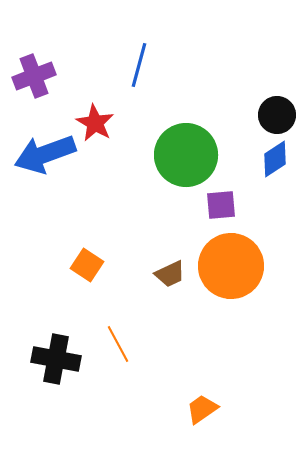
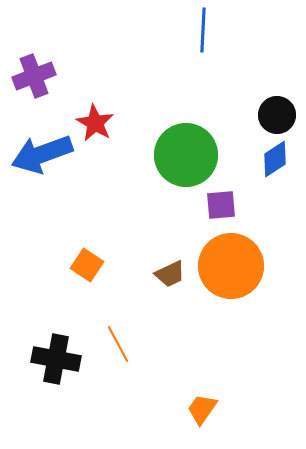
blue line: moved 64 px right, 35 px up; rotated 12 degrees counterclockwise
blue arrow: moved 3 px left
orange trapezoid: rotated 20 degrees counterclockwise
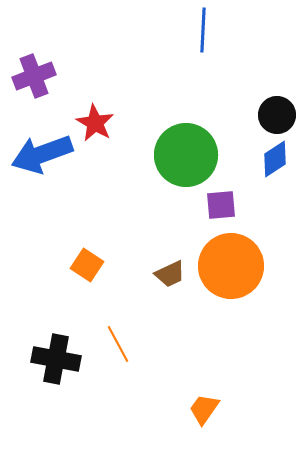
orange trapezoid: moved 2 px right
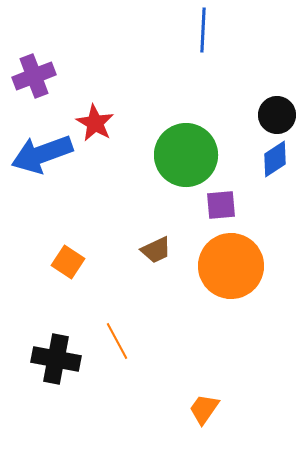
orange square: moved 19 px left, 3 px up
brown trapezoid: moved 14 px left, 24 px up
orange line: moved 1 px left, 3 px up
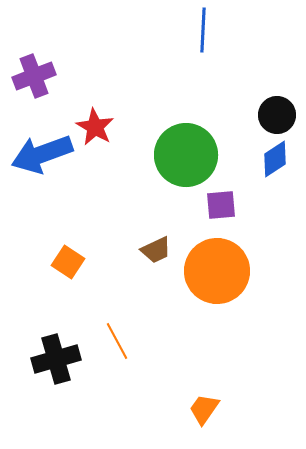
red star: moved 4 px down
orange circle: moved 14 px left, 5 px down
black cross: rotated 27 degrees counterclockwise
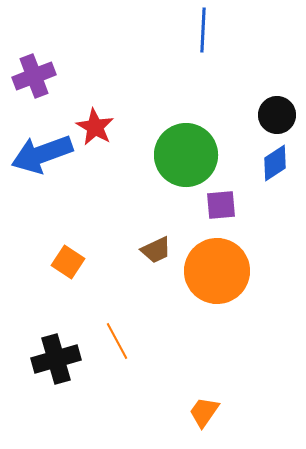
blue diamond: moved 4 px down
orange trapezoid: moved 3 px down
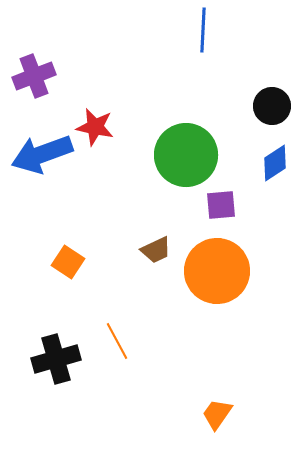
black circle: moved 5 px left, 9 px up
red star: rotated 18 degrees counterclockwise
orange trapezoid: moved 13 px right, 2 px down
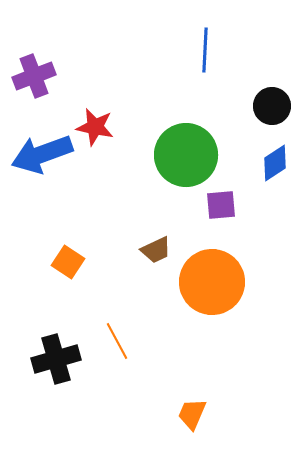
blue line: moved 2 px right, 20 px down
orange circle: moved 5 px left, 11 px down
orange trapezoid: moved 25 px left; rotated 12 degrees counterclockwise
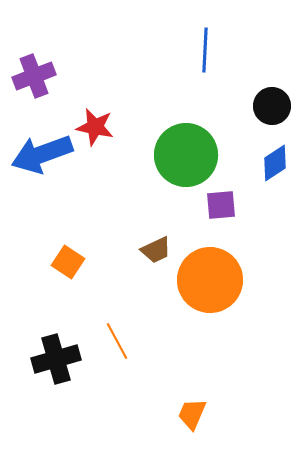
orange circle: moved 2 px left, 2 px up
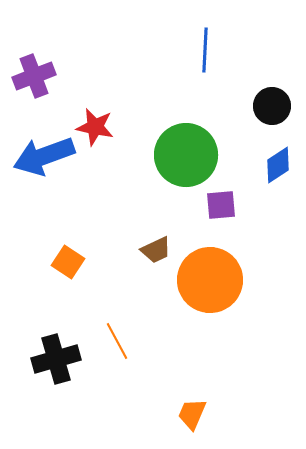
blue arrow: moved 2 px right, 2 px down
blue diamond: moved 3 px right, 2 px down
